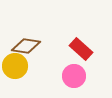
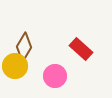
brown diamond: moved 2 px left, 1 px down; rotated 68 degrees counterclockwise
pink circle: moved 19 px left
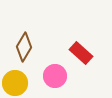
red rectangle: moved 4 px down
yellow circle: moved 17 px down
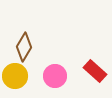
red rectangle: moved 14 px right, 18 px down
yellow circle: moved 7 px up
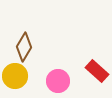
red rectangle: moved 2 px right
pink circle: moved 3 px right, 5 px down
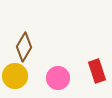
red rectangle: rotated 30 degrees clockwise
pink circle: moved 3 px up
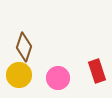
brown diamond: rotated 12 degrees counterclockwise
yellow circle: moved 4 px right, 1 px up
